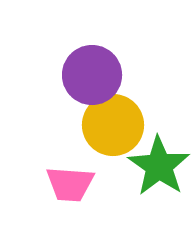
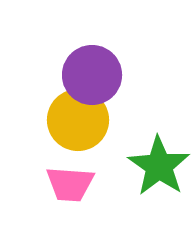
yellow circle: moved 35 px left, 5 px up
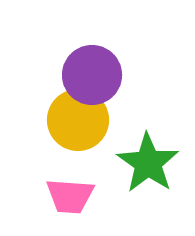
green star: moved 11 px left, 3 px up
pink trapezoid: moved 12 px down
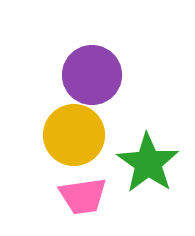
yellow circle: moved 4 px left, 15 px down
pink trapezoid: moved 13 px right; rotated 12 degrees counterclockwise
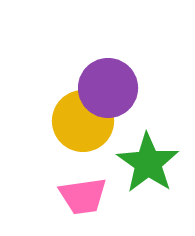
purple circle: moved 16 px right, 13 px down
yellow circle: moved 9 px right, 14 px up
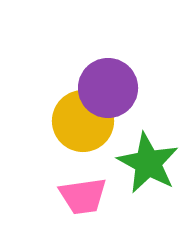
green star: rotated 6 degrees counterclockwise
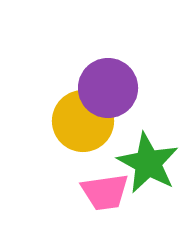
pink trapezoid: moved 22 px right, 4 px up
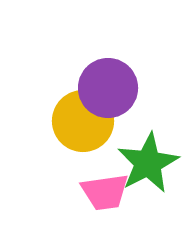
green star: rotated 16 degrees clockwise
